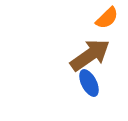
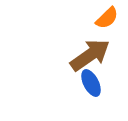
blue ellipse: moved 2 px right
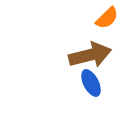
brown arrow: rotated 21 degrees clockwise
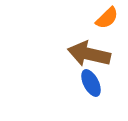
brown arrow: moved 1 px left, 1 px up; rotated 153 degrees counterclockwise
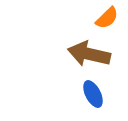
blue ellipse: moved 2 px right, 11 px down
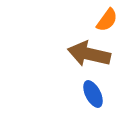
orange semicircle: moved 2 px down; rotated 10 degrees counterclockwise
